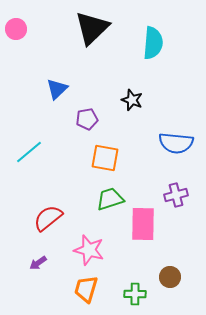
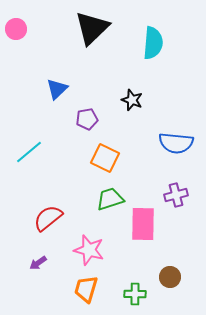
orange square: rotated 16 degrees clockwise
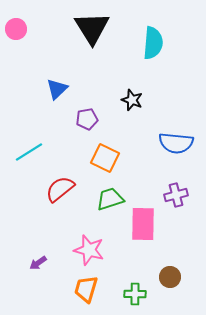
black triangle: rotated 18 degrees counterclockwise
cyan line: rotated 8 degrees clockwise
red semicircle: moved 12 px right, 29 px up
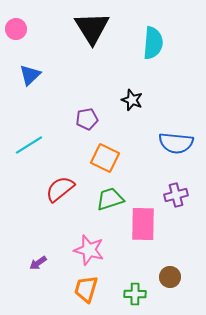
blue triangle: moved 27 px left, 14 px up
cyan line: moved 7 px up
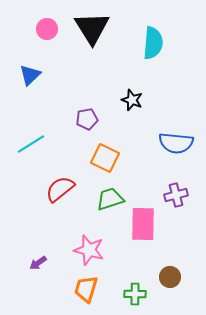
pink circle: moved 31 px right
cyan line: moved 2 px right, 1 px up
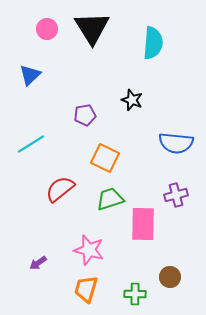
purple pentagon: moved 2 px left, 4 px up
